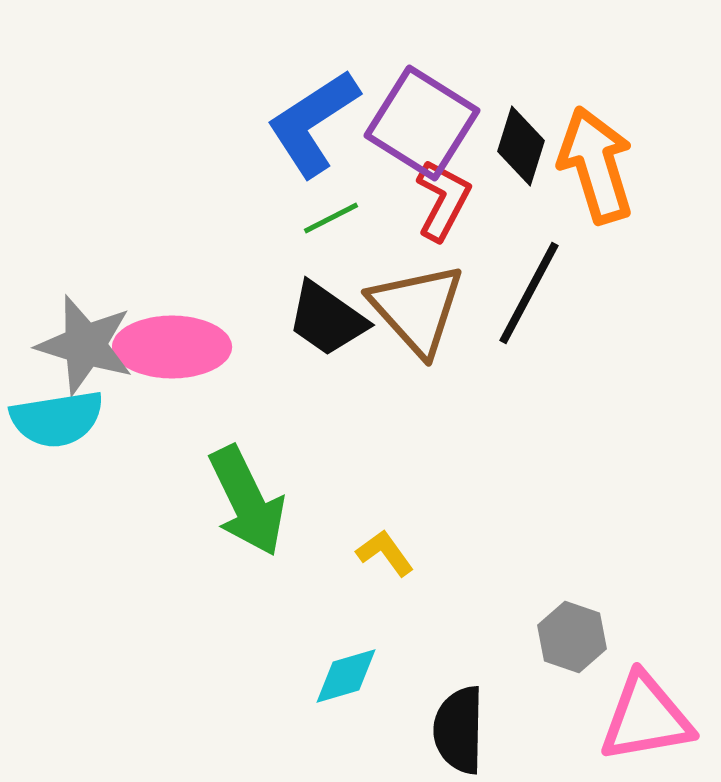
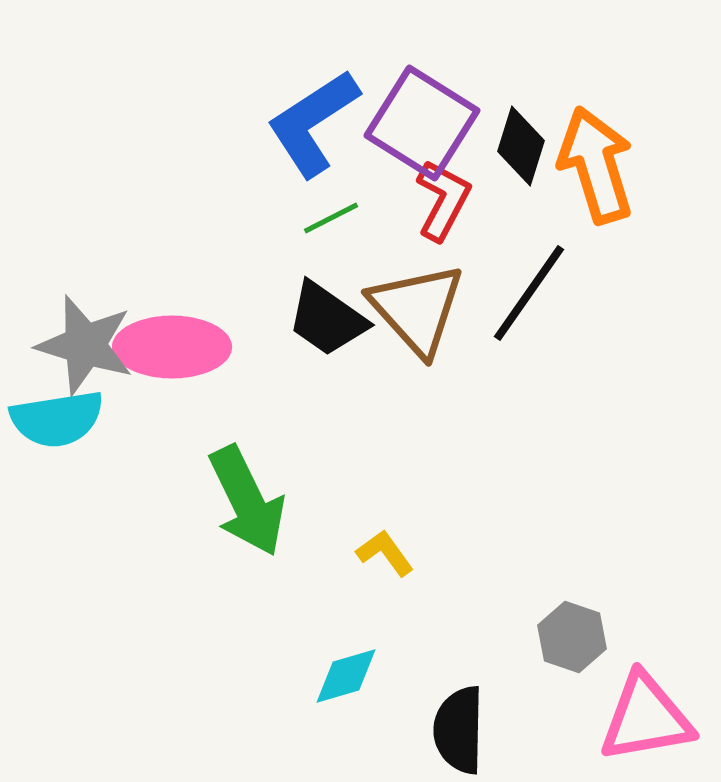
black line: rotated 7 degrees clockwise
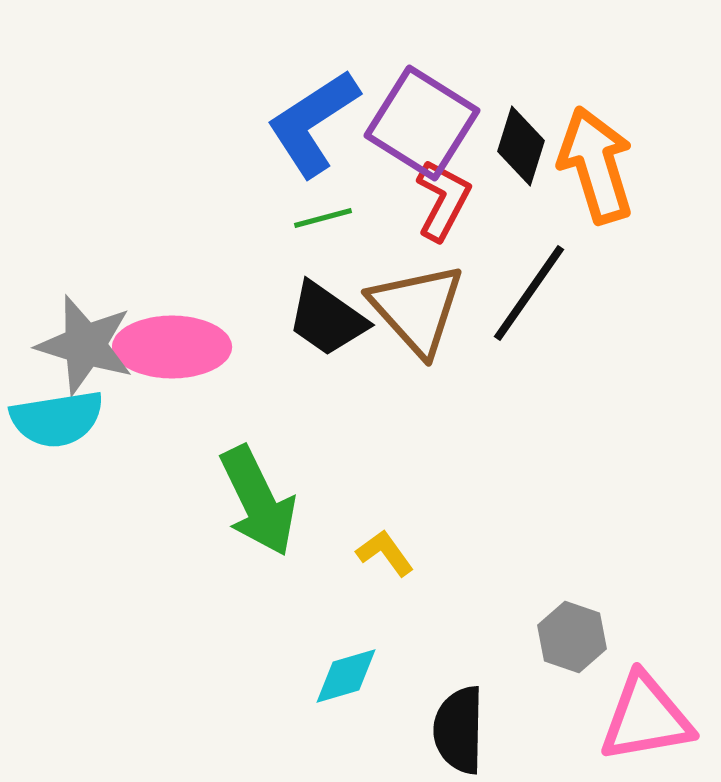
green line: moved 8 px left; rotated 12 degrees clockwise
green arrow: moved 11 px right
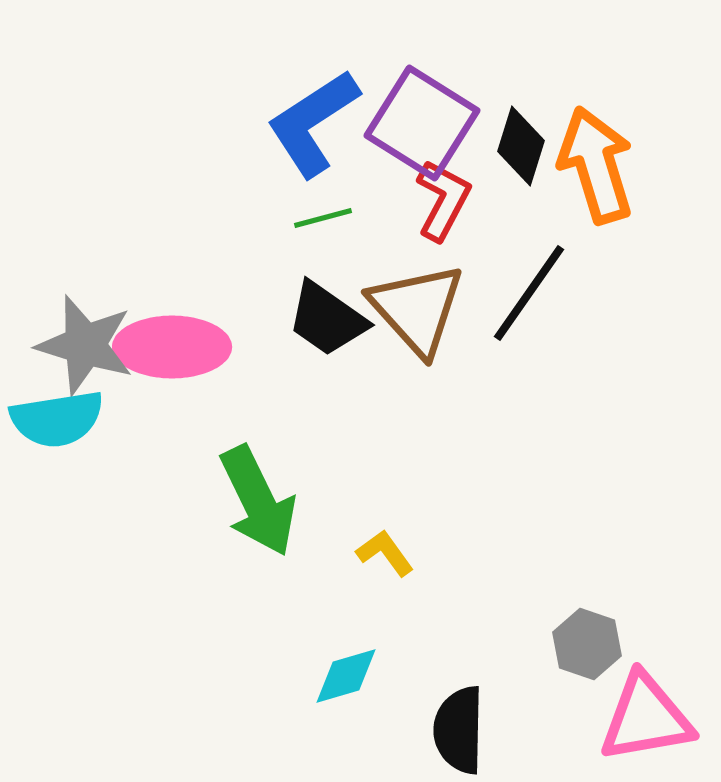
gray hexagon: moved 15 px right, 7 px down
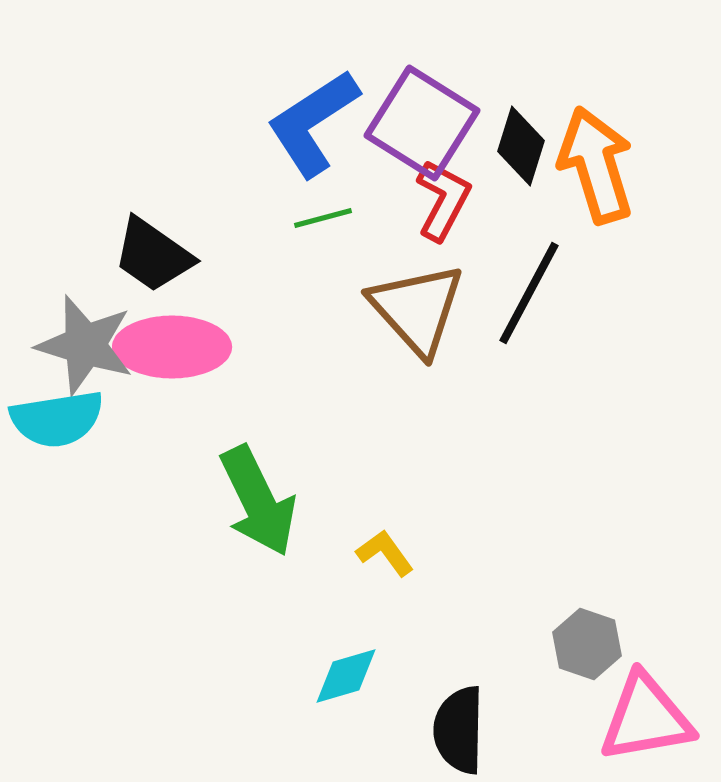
black line: rotated 7 degrees counterclockwise
black trapezoid: moved 174 px left, 64 px up
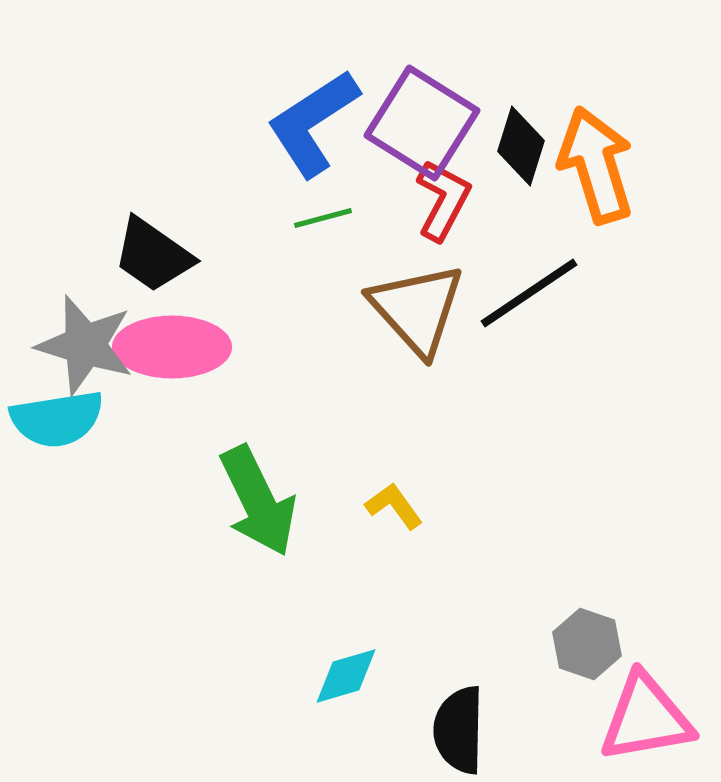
black line: rotated 28 degrees clockwise
yellow L-shape: moved 9 px right, 47 px up
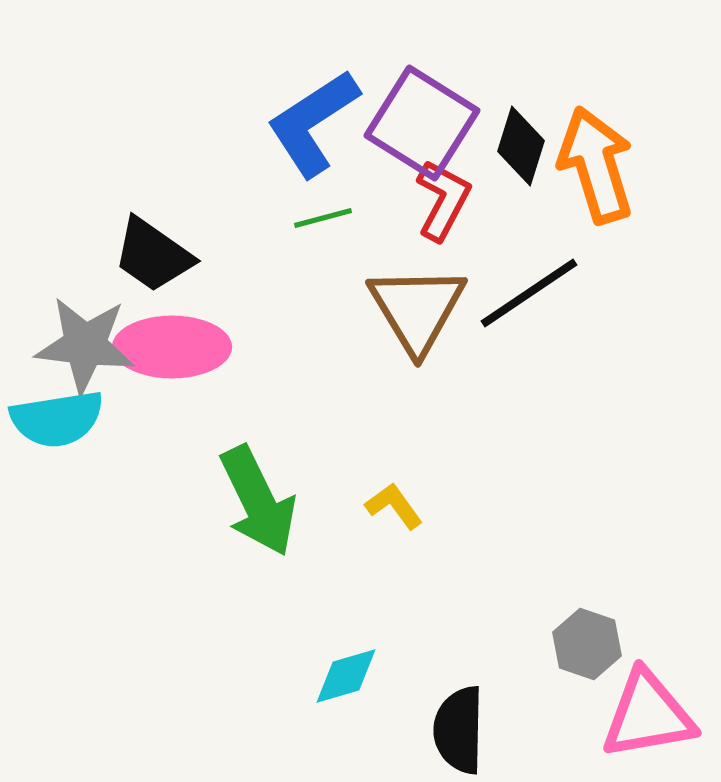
brown triangle: rotated 11 degrees clockwise
gray star: rotated 10 degrees counterclockwise
pink triangle: moved 2 px right, 3 px up
